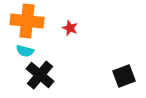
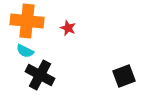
red star: moved 2 px left
cyan semicircle: rotated 12 degrees clockwise
black cross: rotated 12 degrees counterclockwise
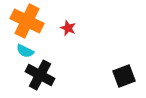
orange cross: rotated 20 degrees clockwise
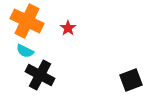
red star: rotated 14 degrees clockwise
black square: moved 7 px right, 4 px down
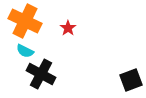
orange cross: moved 2 px left
black cross: moved 1 px right, 1 px up
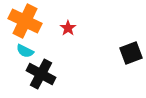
black square: moved 27 px up
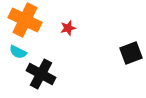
orange cross: moved 1 px up
red star: rotated 21 degrees clockwise
cyan semicircle: moved 7 px left, 1 px down
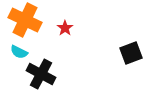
red star: moved 3 px left; rotated 21 degrees counterclockwise
cyan semicircle: moved 1 px right
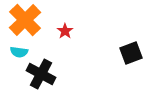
orange cross: rotated 20 degrees clockwise
red star: moved 3 px down
cyan semicircle: rotated 18 degrees counterclockwise
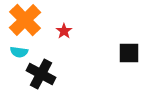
red star: moved 1 px left
black square: moved 2 px left; rotated 20 degrees clockwise
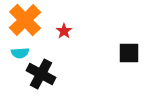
cyan semicircle: moved 1 px right, 1 px down; rotated 12 degrees counterclockwise
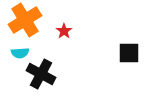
orange cross: rotated 12 degrees clockwise
